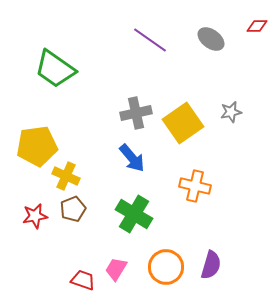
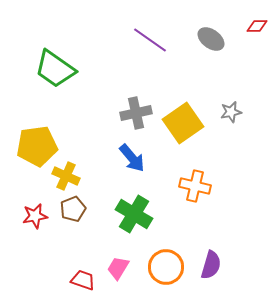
pink trapezoid: moved 2 px right, 1 px up
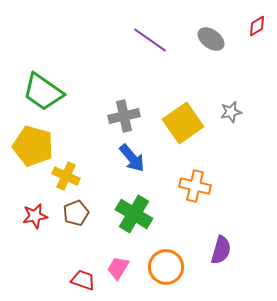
red diamond: rotated 30 degrees counterclockwise
green trapezoid: moved 12 px left, 23 px down
gray cross: moved 12 px left, 3 px down
yellow pentagon: moved 4 px left; rotated 24 degrees clockwise
brown pentagon: moved 3 px right, 4 px down
purple semicircle: moved 10 px right, 15 px up
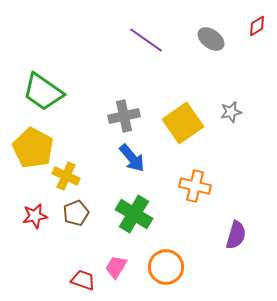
purple line: moved 4 px left
yellow pentagon: moved 2 px down; rotated 12 degrees clockwise
purple semicircle: moved 15 px right, 15 px up
pink trapezoid: moved 2 px left, 1 px up
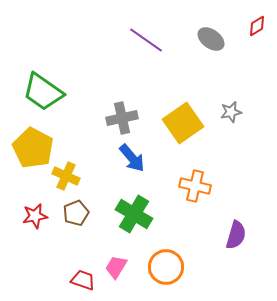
gray cross: moved 2 px left, 2 px down
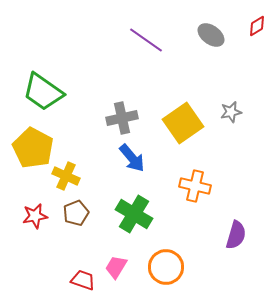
gray ellipse: moved 4 px up
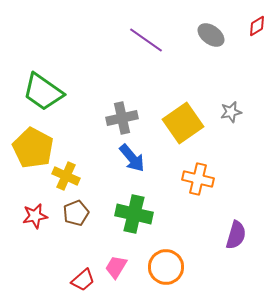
orange cross: moved 3 px right, 7 px up
green cross: rotated 18 degrees counterclockwise
red trapezoid: rotated 120 degrees clockwise
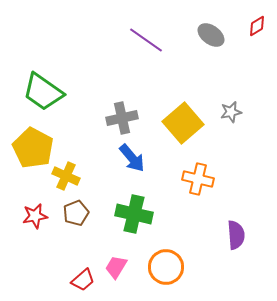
yellow square: rotated 6 degrees counterclockwise
purple semicircle: rotated 20 degrees counterclockwise
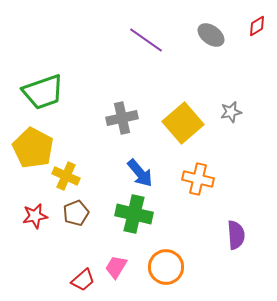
green trapezoid: rotated 54 degrees counterclockwise
blue arrow: moved 8 px right, 15 px down
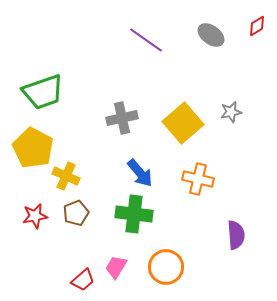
green cross: rotated 6 degrees counterclockwise
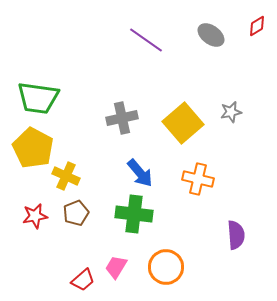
green trapezoid: moved 5 px left, 6 px down; rotated 27 degrees clockwise
